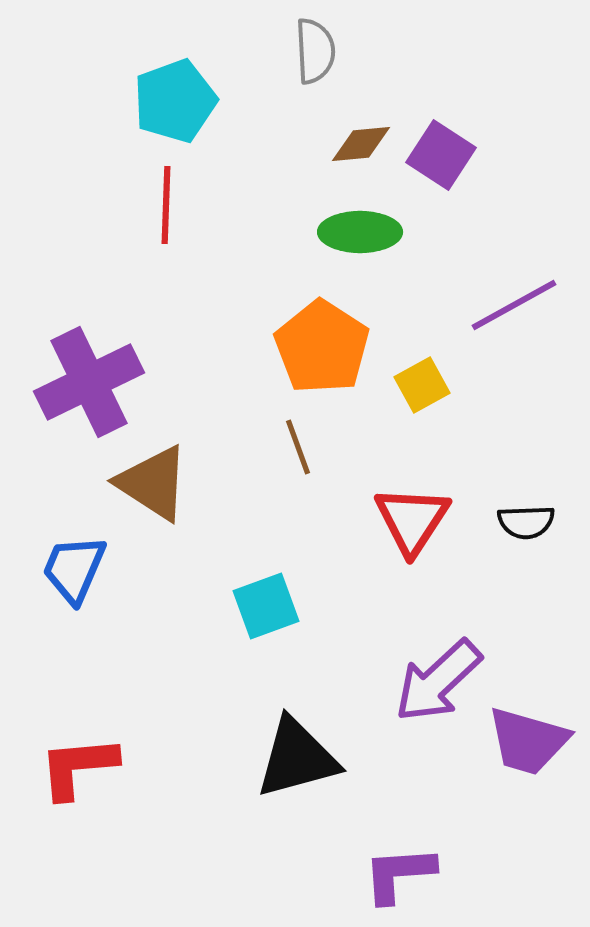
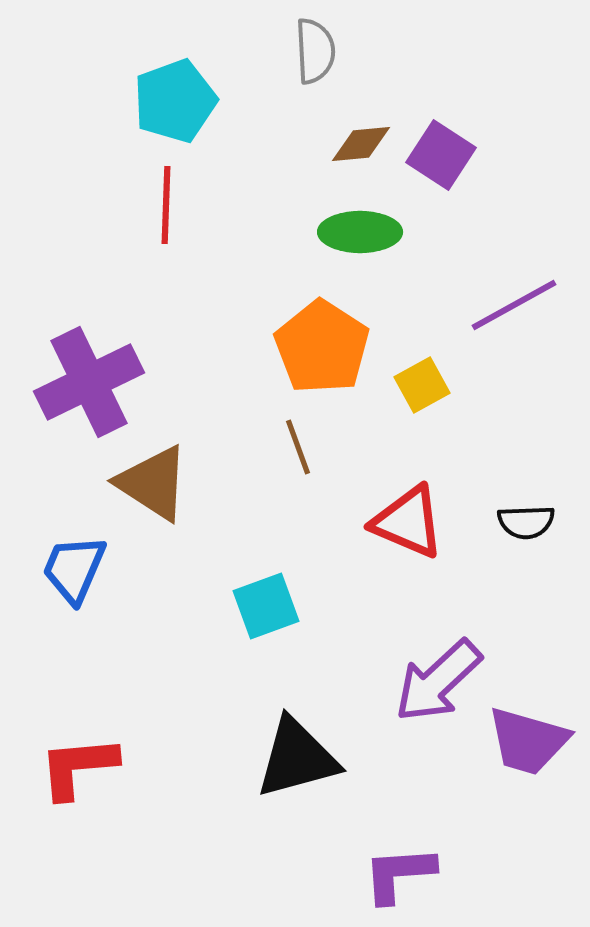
red triangle: moved 4 px left, 2 px down; rotated 40 degrees counterclockwise
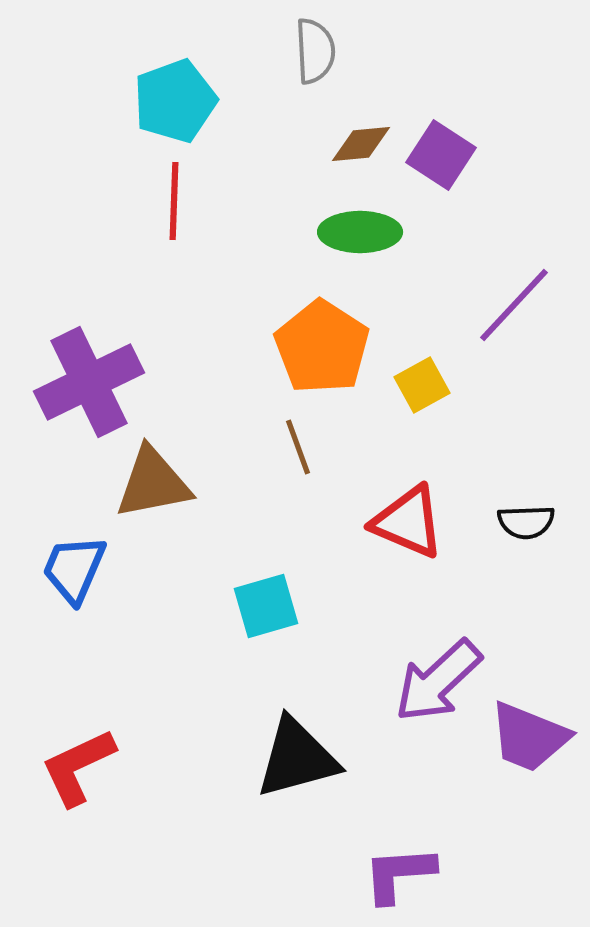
red line: moved 8 px right, 4 px up
purple line: rotated 18 degrees counterclockwise
brown triangle: rotated 44 degrees counterclockwise
cyan square: rotated 4 degrees clockwise
purple trapezoid: moved 1 px right, 4 px up; rotated 6 degrees clockwise
red L-shape: rotated 20 degrees counterclockwise
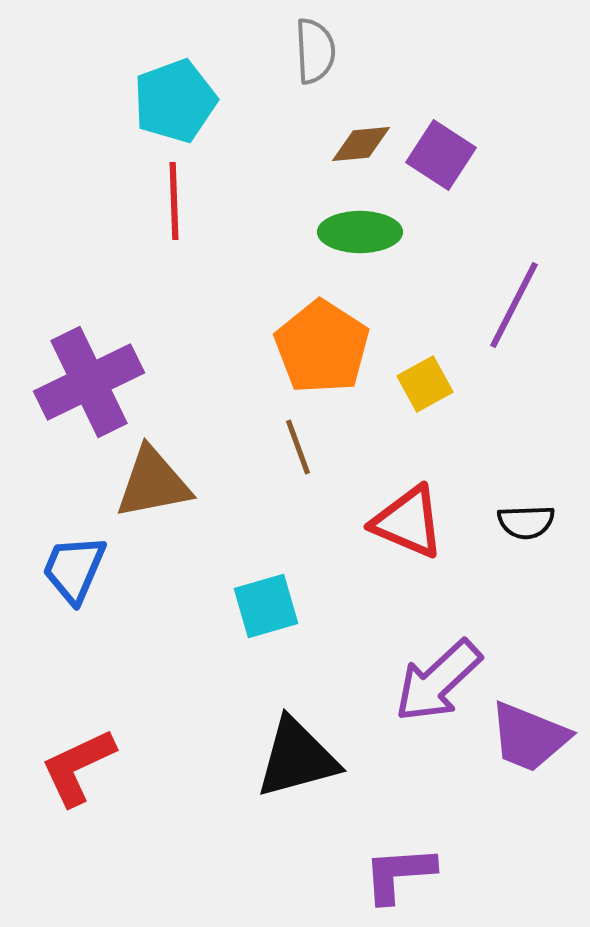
red line: rotated 4 degrees counterclockwise
purple line: rotated 16 degrees counterclockwise
yellow square: moved 3 px right, 1 px up
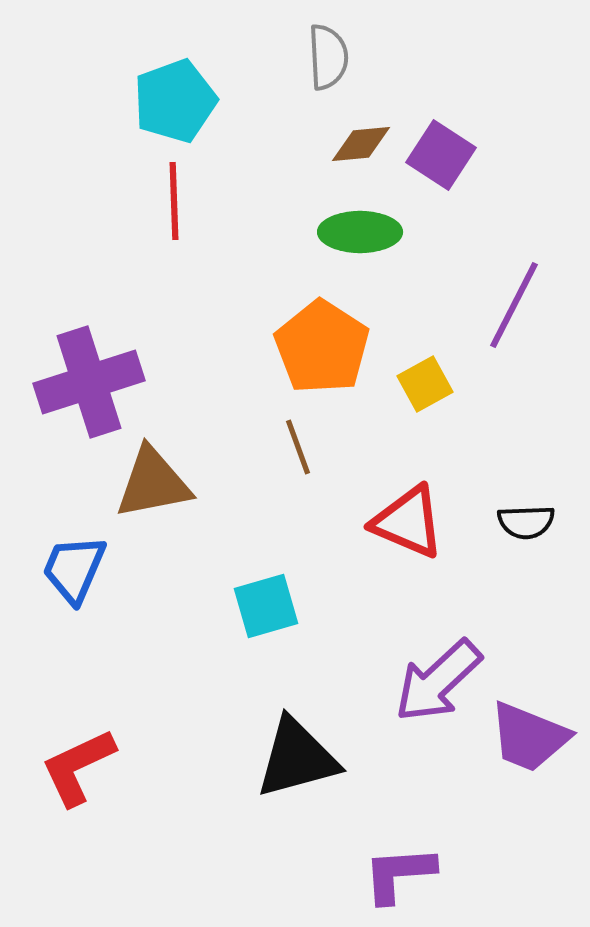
gray semicircle: moved 13 px right, 6 px down
purple cross: rotated 8 degrees clockwise
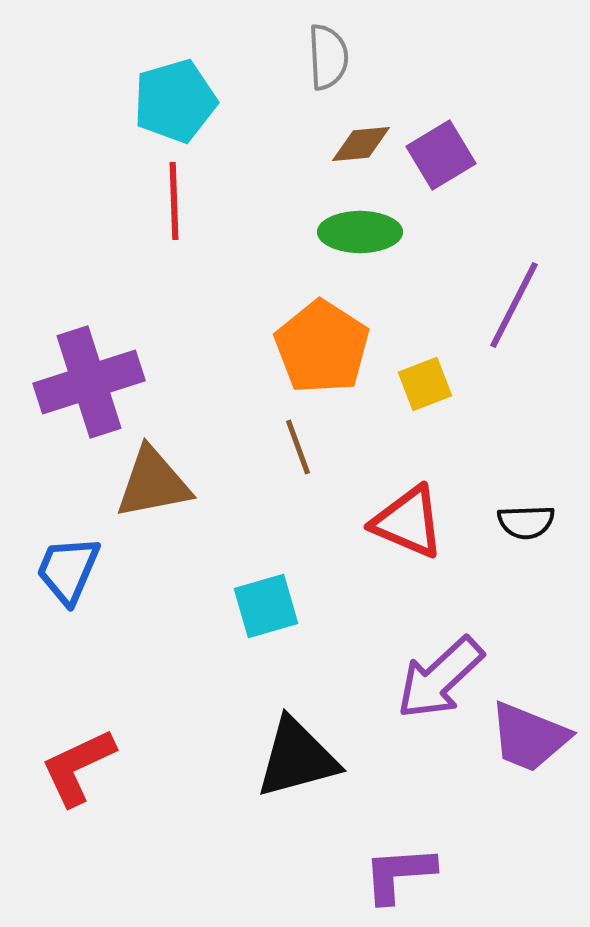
cyan pentagon: rotated 4 degrees clockwise
purple square: rotated 26 degrees clockwise
yellow square: rotated 8 degrees clockwise
blue trapezoid: moved 6 px left, 1 px down
purple arrow: moved 2 px right, 3 px up
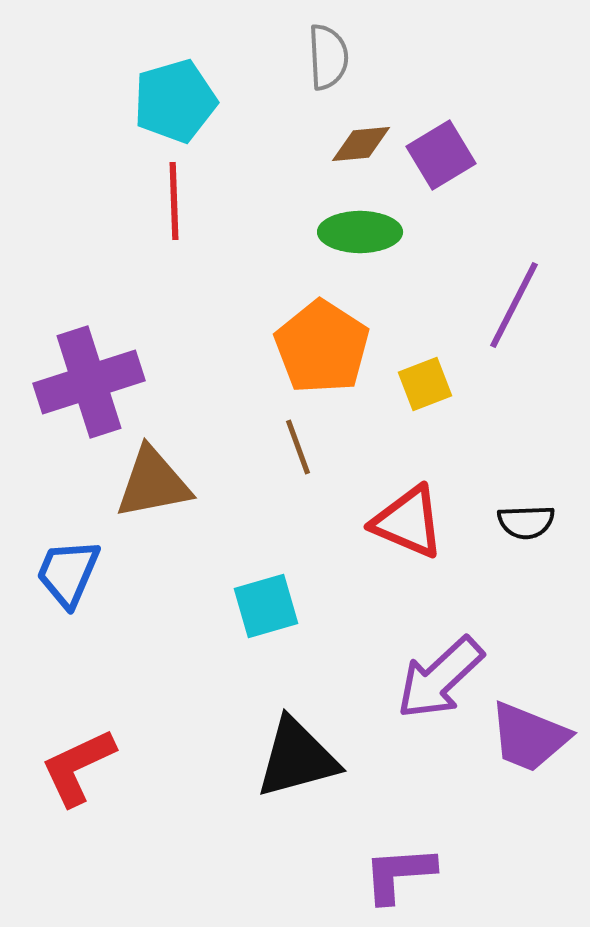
blue trapezoid: moved 3 px down
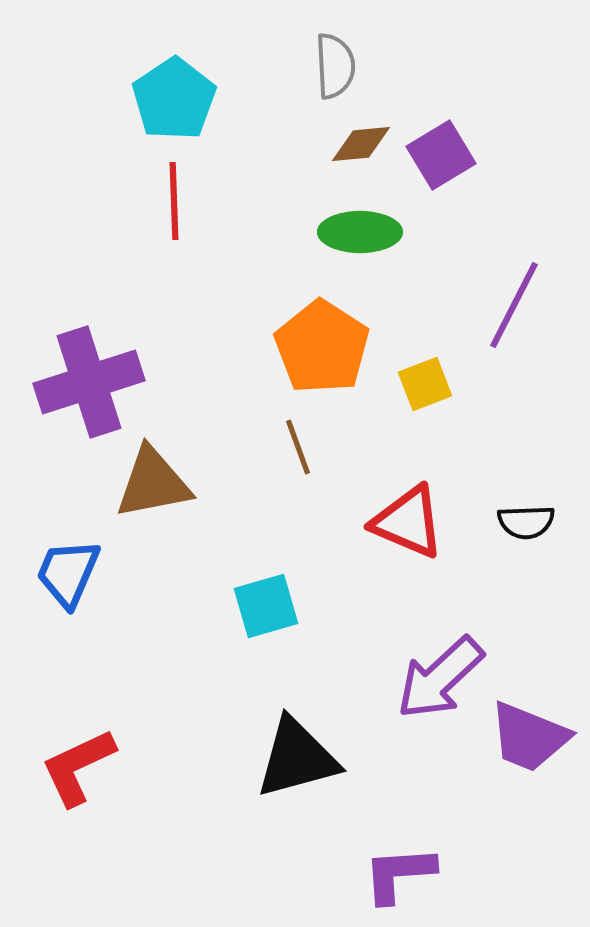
gray semicircle: moved 7 px right, 9 px down
cyan pentagon: moved 1 px left, 2 px up; rotated 18 degrees counterclockwise
